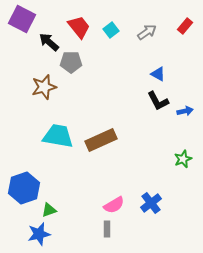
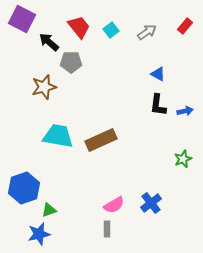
black L-shape: moved 4 px down; rotated 35 degrees clockwise
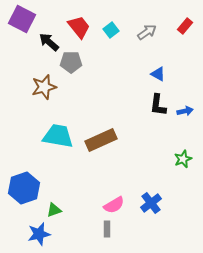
green triangle: moved 5 px right
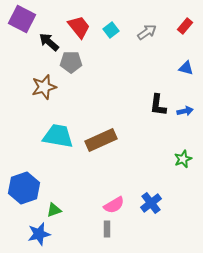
blue triangle: moved 28 px right, 6 px up; rotated 14 degrees counterclockwise
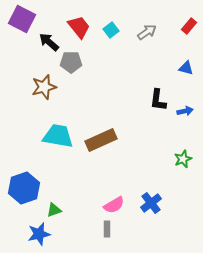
red rectangle: moved 4 px right
black L-shape: moved 5 px up
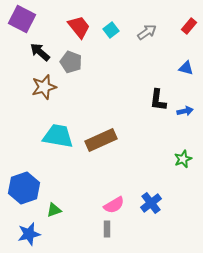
black arrow: moved 9 px left, 10 px down
gray pentagon: rotated 20 degrees clockwise
blue star: moved 10 px left
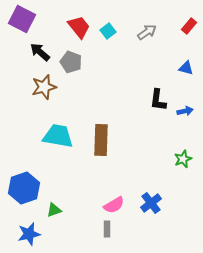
cyan square: moved 3 px left, 1 px down
brown rectangle: rotated 64 degrees counterclockwise
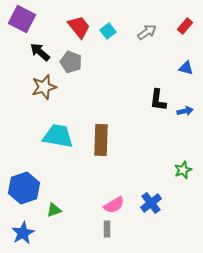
red rectangle: moved 4 px left
green star: moved 11 px down
blue star: moved 6 px left, 1 px up; rotated 15 degrees counterclockwise
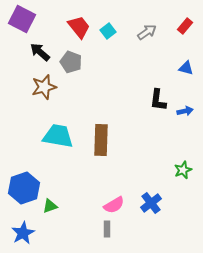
green triangle: moved 4 px left, 4 px up
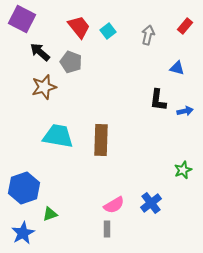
gray arrow: moved 1 px right, 3 px down; rotated 42 degrees counterclockwise
blue triangle: moved 9 px left
green triangle: moved 8 px down
